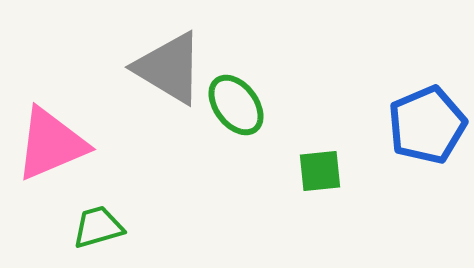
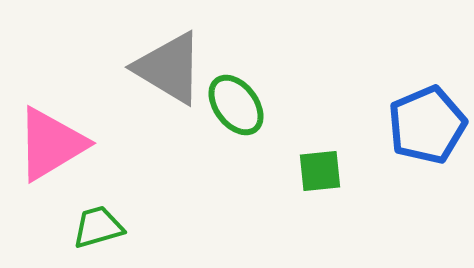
pink triangle: rotated 8 degrees counterclockwise
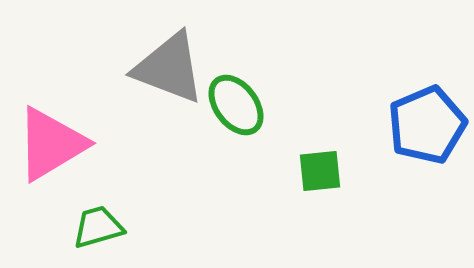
gray triangle: rotated 10 degrees counterclockwise
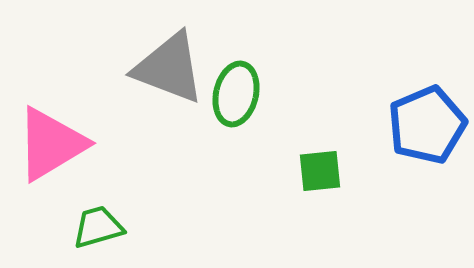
green ellipse: moved 11 px up; rotated 50 degrees clockwise
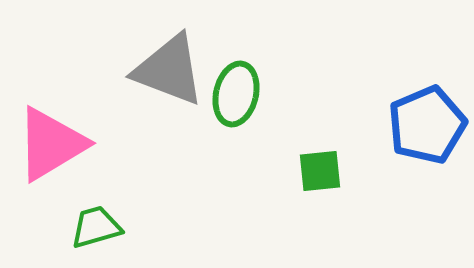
gray triangle: moved 2 px down
green trapezoid: moved 2 px left
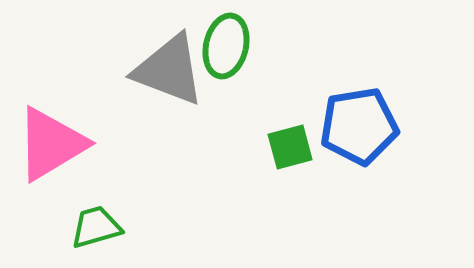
green ellipse: moved 10 px left, 48 px up
blue pentagon: moved 68 px left, 1 px down; rotated 14 degrees clockwise
green square: moved 30 px left, 24 px up; rotated 9 degrees counterclockwise
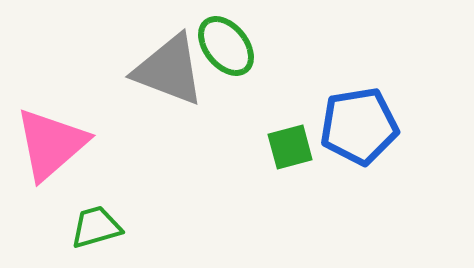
green ellipse: rotated 52 degrees counterclockwise
pink triangle: rotated 10 degrees counterclockwise
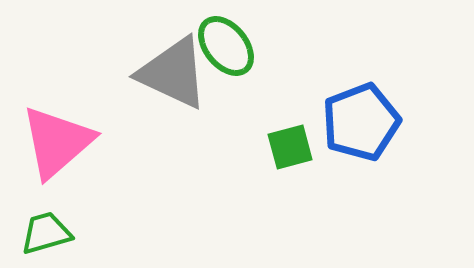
gray triangle: moved 4 px right, 3 px down; rotated 4 degrees clockwise
blue pentagon: moved 2 px right, 4 px up; rotated 12 degrees counterclockwise
pink triangle: moved 6 px right, 2 px up
green trapezoid: moved 50 px left, 6 px down
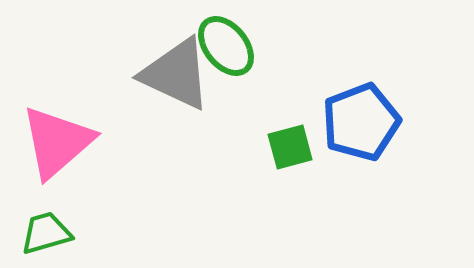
gray triangle: moved 3 px right, 1 px down
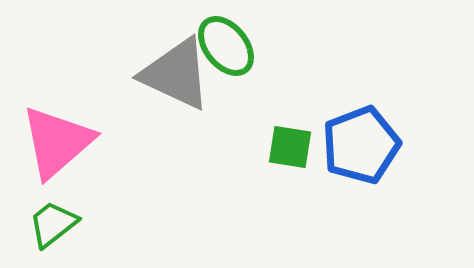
blue pentagon: moved 23 px down
green square: rotated 24 degrees clockwise
green trapezoid: moved 7 px right, 9 px up; rotated 22 degrees counterclockwise
